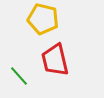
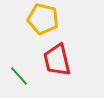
red trapezoid: moved 2 px right
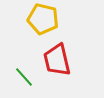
green line: moved 5 px right, 1 px down
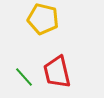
red trapezoid: moved 12 px down
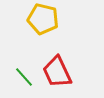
red trapezoid: rotated 12 degrees counterclockwise
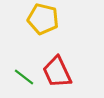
green line: rotated 10 degrees counterclockwise
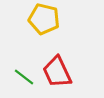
yellow pentagon: moved 1 px right
